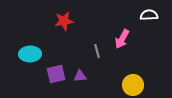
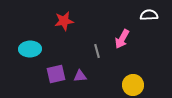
cyan ellipse: moved 5 px up
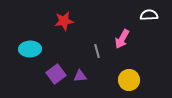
purple square: rotated 24 degrees counterclockwise
yellow circle: moved 4 px left, 5 px up
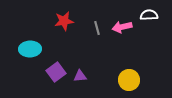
pink arrow: moved 12 px up; rotated 48 degrees clockwise
gray line: moved 23 px up
purple square: moved 2 px up
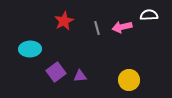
red star: rotated 18 degrees counterclockwise
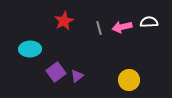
white semicircle: moved 7 px down
gray line: moved 2 px right
purple triangle: moved 3 px left; rotated 32 degrees counterclockwise
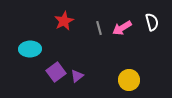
white semicircle: moved 3 px right; rotated 78 degrees clockwise
pink arrow: moved 1 px down; rotated 18 degrees counterclockwise
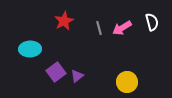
yellow circle: moved 2 px left, 2 px down
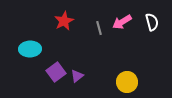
pink arrow: moved 6 px up
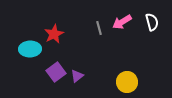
red star: moved 10 px left, 13 px down
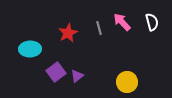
pink arrow: rotated 78 degrees clockwise
red star: moved 14 px right, 1 px up
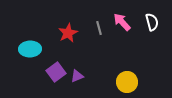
purple triangle: rotated 16 degrees clockwise
